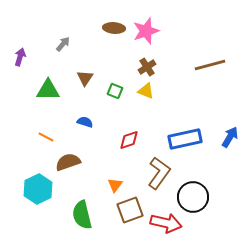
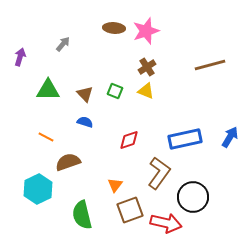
brown triangle: moved 16 px down; rotated 18 degrees counterclockwise
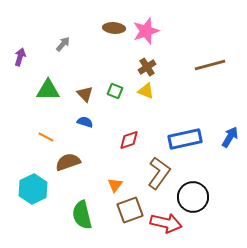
cyan hexagon: moved 5 px left
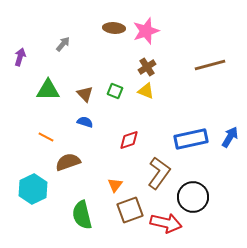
blue rectangle: moved 6 px right
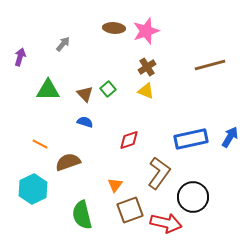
green square: moved 7 px left, 2 px up; rotated 28 degrees clockwise
orange line: moved 6 px left, 7 px down
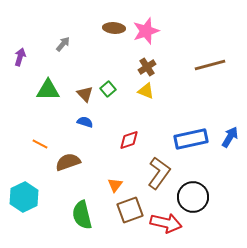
cyan hexagon: moved 9 px left, 8 px down
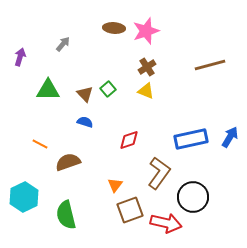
green semicircle: moved 16 px left
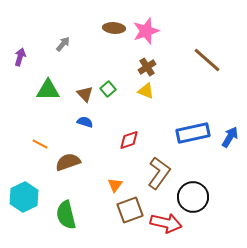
brown line: moved 3 px left, 5 px up; rotated 56 degrees clockwise
blue rectangle: moved 2 px right, 6 px up
